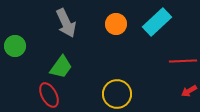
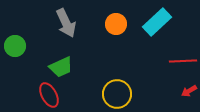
green trapezoid: rotated 30 degrees clockwise
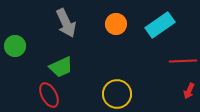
cyan rectangle: moved 3 px right, 3 px down; rotated 8 degrees clockwise
red arrow: rotated 35 degrees counterclockwise
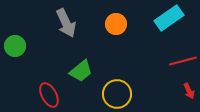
cyan rectangle: moved 9 px right, 7 px up
red line: rotated 12 degrees counterclockwise
green trapezoid: moved 20 px right, 4 px down; rotated 15 degrees counterclockwise
red arrow: rotated 49 degrees counterclockwise
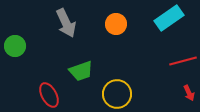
green trapezoid: rotated 20 degrees clockwise
red arrow: moved 2 px down
